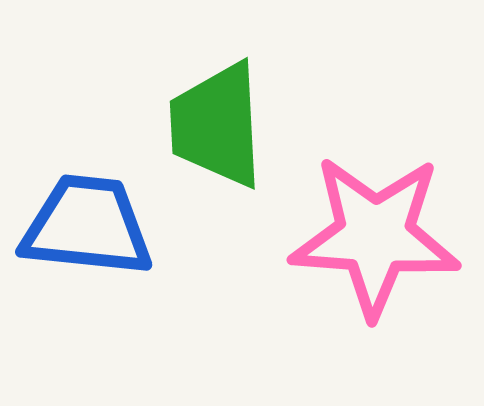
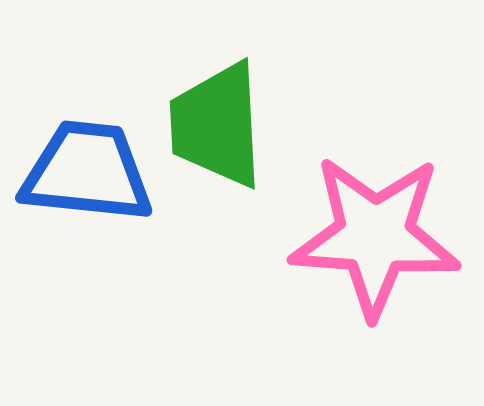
blue trapezoid: moved 54 px up
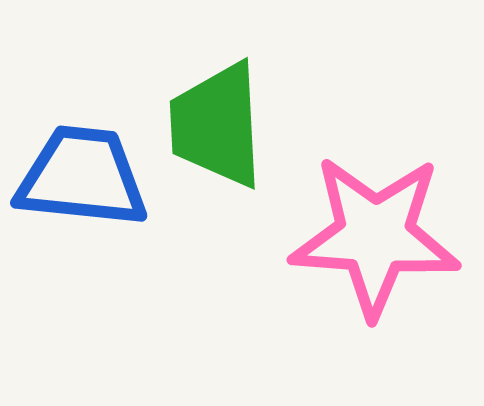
blue trapezoid: moved 5 px left, 5 px down
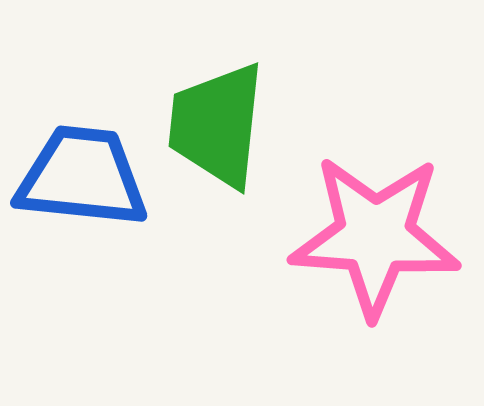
green trapezoid: rotated 9 degrees clockwise
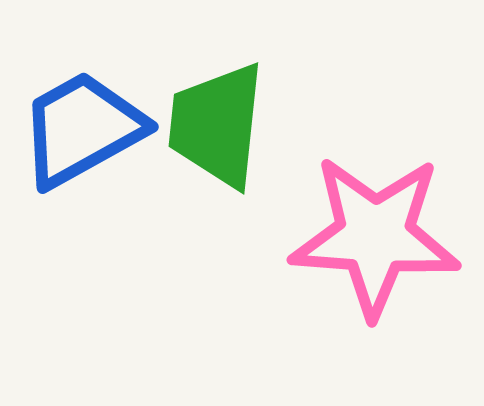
blue trapezoid: moved 48 px up; rotated 35 degrees counterclockwise
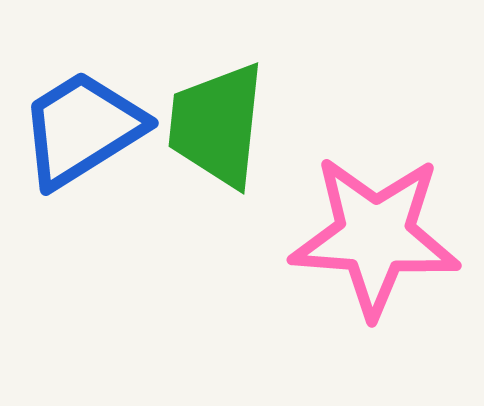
blue trapezoid: rotated 3 degrees counterclockwise
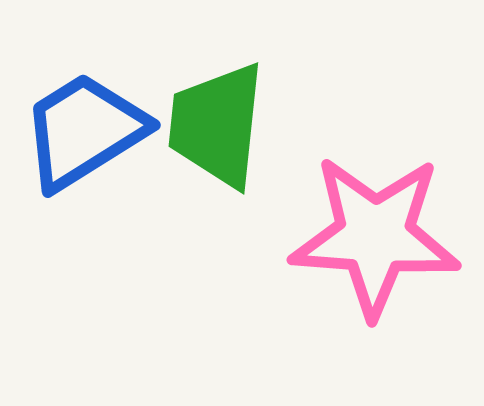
blue trapezoid: moved 2 px right, 2 px down
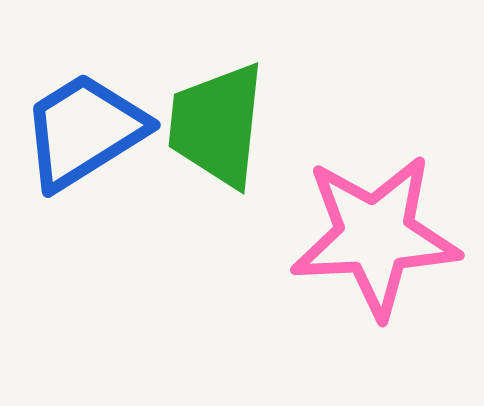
pink star: rotated 7 degrees counterclockwise
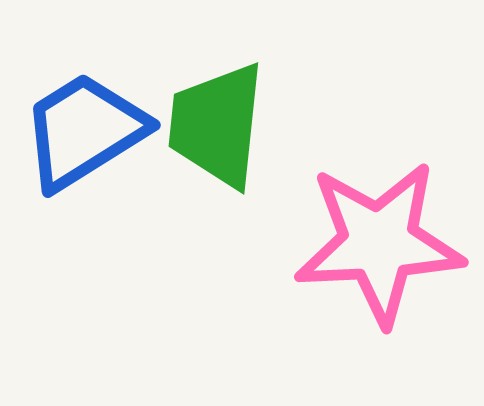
pink star: moved 4 px right, 7 px down
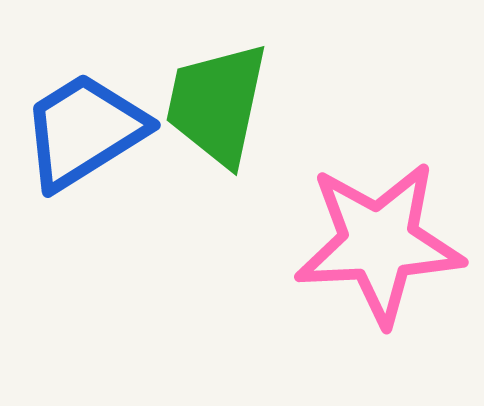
green trapezoid: moved 21 px up; rotated 6 degrees clockwise
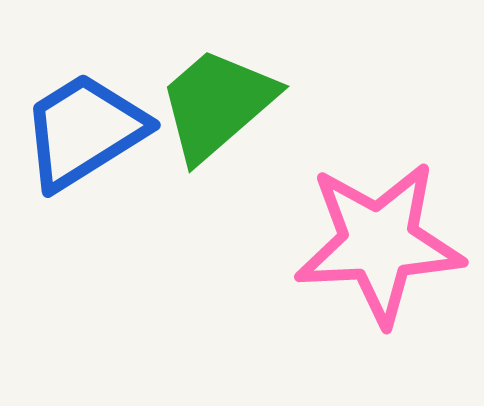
green trapezoid: rotated 37 degrees clockwise
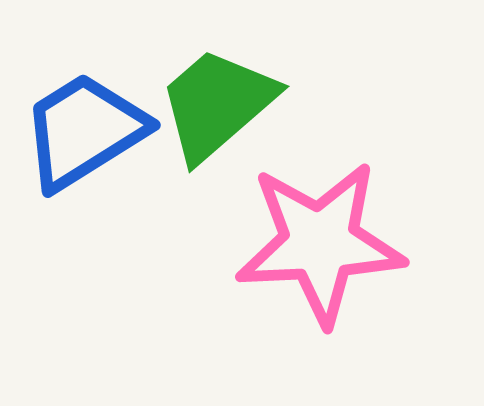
pink star: moved 59 px left
